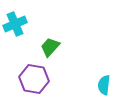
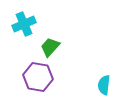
cyan cross: moved 9 px right
purple hexagon: moved 4 px right, 2 px up
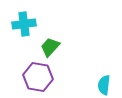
cyan cross: rotated 15 degrees clockwise
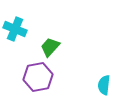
cyan cross: moved 9 px left, 5 px down; rotated 30 degrees clockwise
purple hexagon: rotated 20 degrees counterclockwise
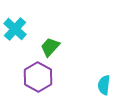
cyan cross: rotated 20 degrees clockwise
purple hexagon: rotated 20 degrees counterclockwise
